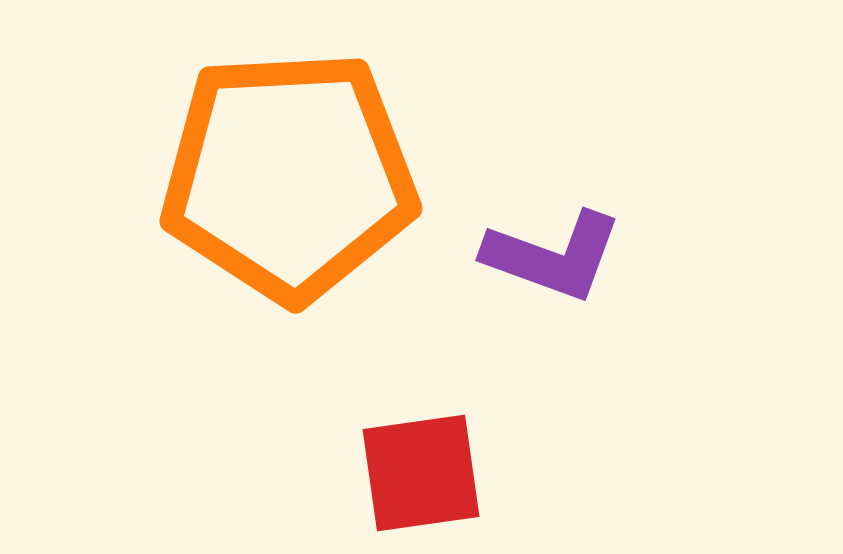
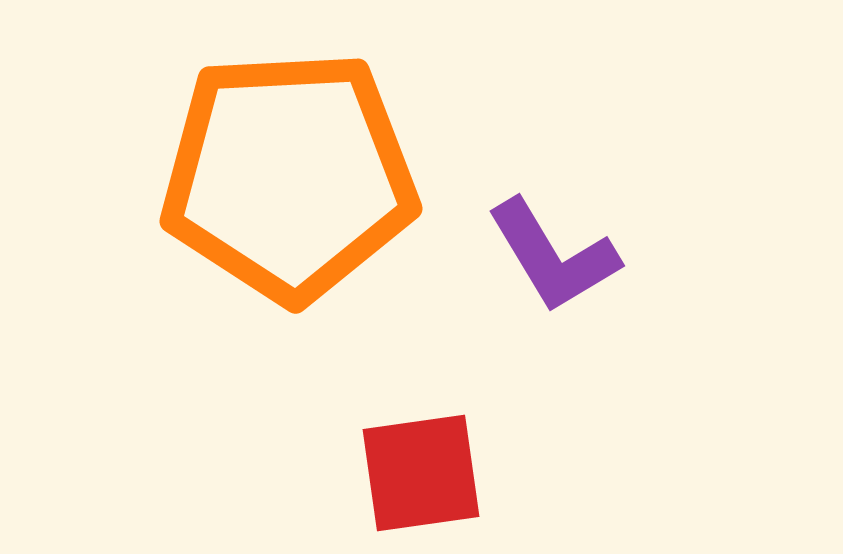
purple L-shape: rotated 39 degrees clockwise
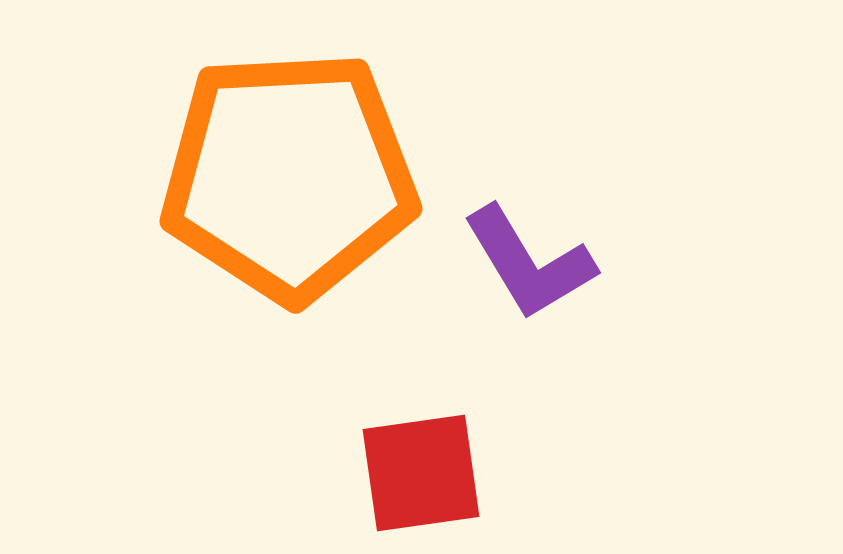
purple L-shape: moved 24 px left, 7 px down
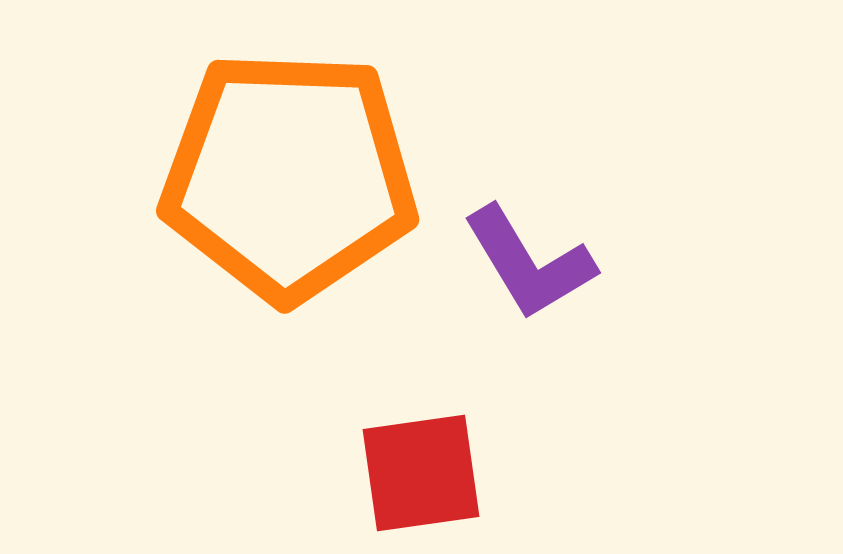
orange pentagon: rotated 5 degrees clockwise
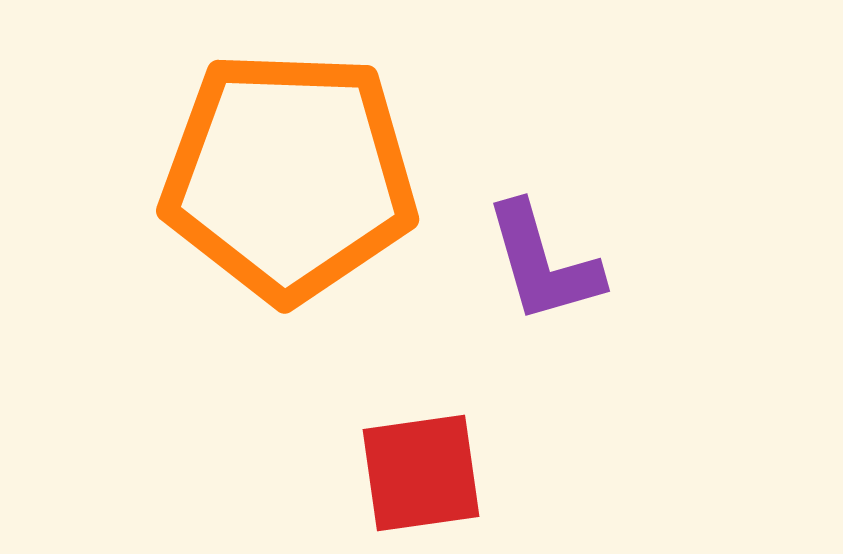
purple L-shape: moved 14 px right; rotated 15 degrees clockwise
